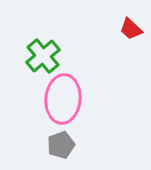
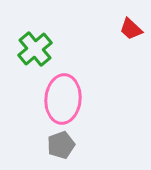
green cross: moved 8 px left, 7 px up
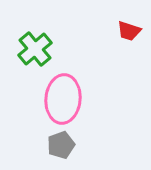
red trapezoid: moved 2 px left, 2 px down; rotated 25 degrees counterclockwise
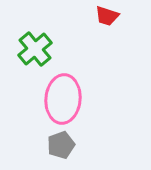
red trapezoid: moved 22 px left, 15 px up
